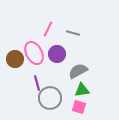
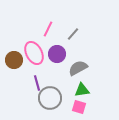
gray line: moved 1 px down; rotated 64 degrees counterclockwise
brown circle: moved 1 px left, 1 px down
gray semicircle: moved 3 px up
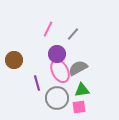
pink ellipse: moved 26 px right, 18 px down
gray circle: moved 7 px right
pink square: rotated 24 degrees counterclockwise
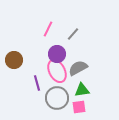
pink ellipse: moved 3 px left
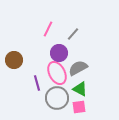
purple circle: moved 2 px right, 1 px up
pink ellipse: moved 2 px down
green triangle: moved 2 px left, 1 px up; rotated 35 degrees clockwise
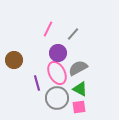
purple circle: moved 1 px left
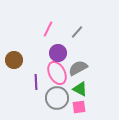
gray line: moved 4 px right, 2 px up
purple line: moved 1 px left, 1 px up; rotated 14 degrees clockwise
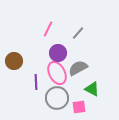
gray line: moved 1 px right, 1 px down
brown circle: moved 1 px down
green triangle: moved 12 px right
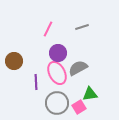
gray line: moved 4 px right, 6 px up; rotated 32 degrees clockwise
green triangle: moved 2 px left, 5 px down; rotated 35 degrees counterclockwise
gray circle: moved 5 px down
pink square: rotated 24 degrees counterclockwise
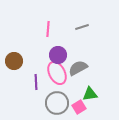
pink line: rotated 21 degrees counterclockwise
purple circle: moved 2 px down
